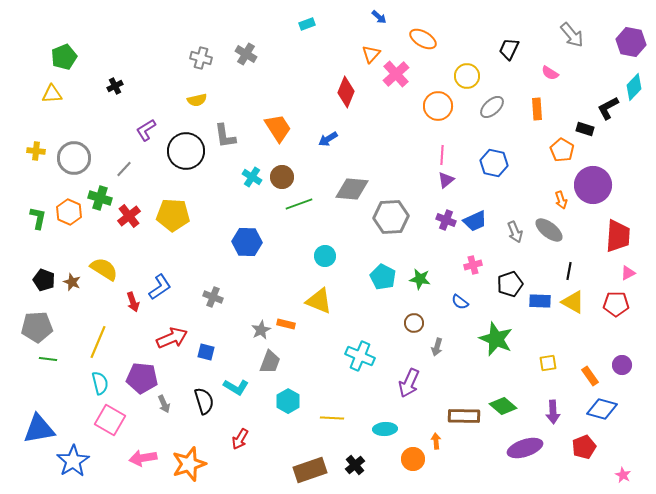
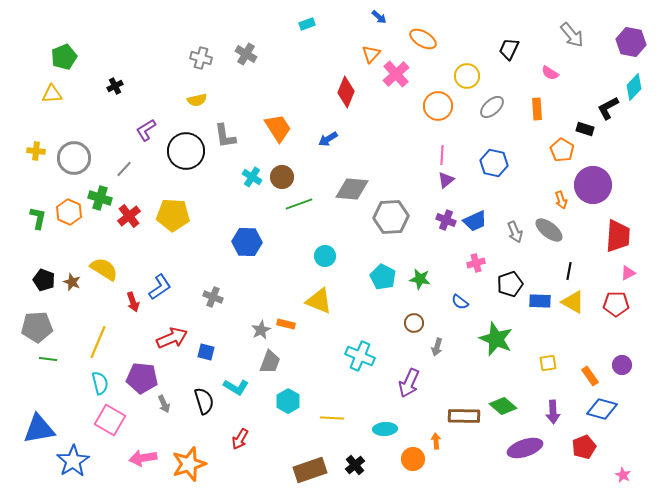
pink cross at (473, 265): moved 3 px right, 2 px up
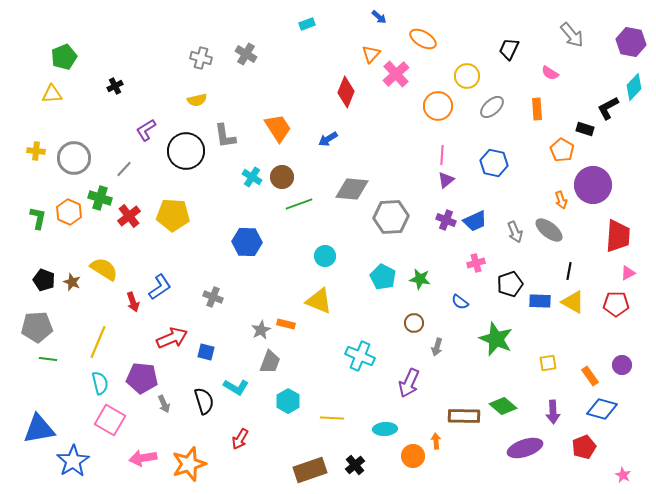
orange circle at (413, 459): moved 3 px up
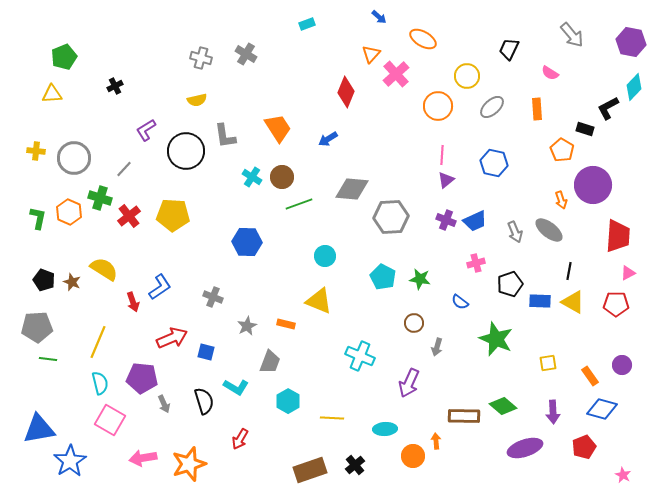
gray star at (261, 330): moved 14 px left, 4 px up
blue star at (73, 461): moved 3 px left
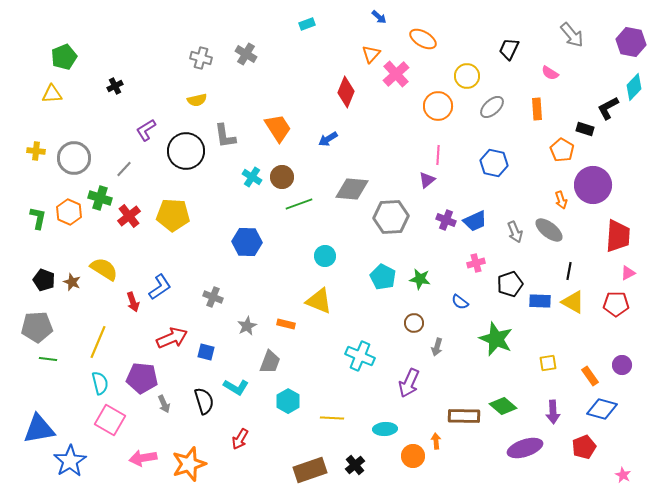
pink line at (442, 155): moved 4 px left
purple triangle at (446, 180): moved 19 px left
